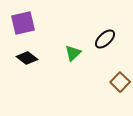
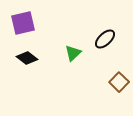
brown square: moved 1 px left
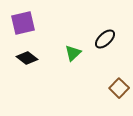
brown square: moved 6 px down
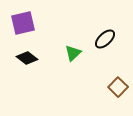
brown square: moved 1 px left, 1 px up
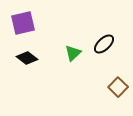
black ellipse: moved 1 px left, 5 px down
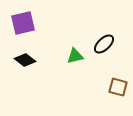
green triangle: moved 2 px right, 3 px down; rotated 30 degrees clockwise
black diamond: moved 2 px left, 2 px down
brown square: rotated 30 degrees counterclockwise
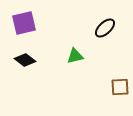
purple square: moved 1 px right
black ellipse: moved 1 px right, 16 px up
brown square: moved 2 px right; rotated 18 degrees counterclockwise
